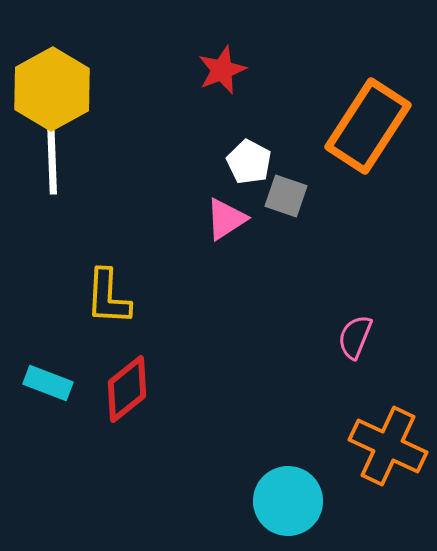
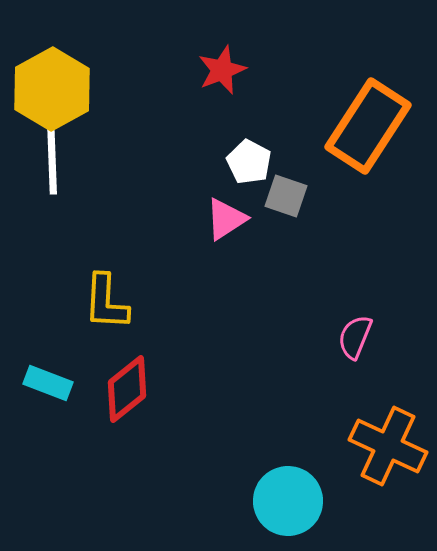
yellow L-shape: moved 2 px left, 5 px down
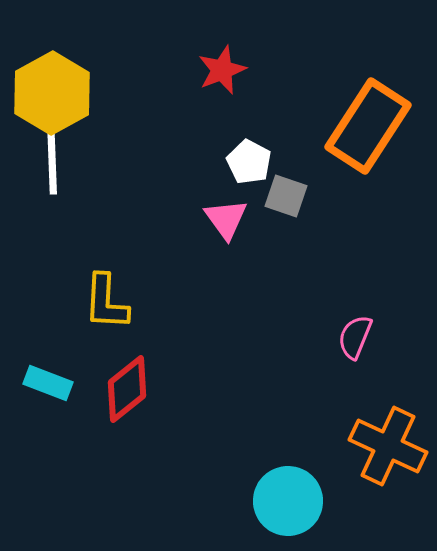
yellow hexagon: moved 4 px down
pink triangle: rotated 33 degrees counterclockwise
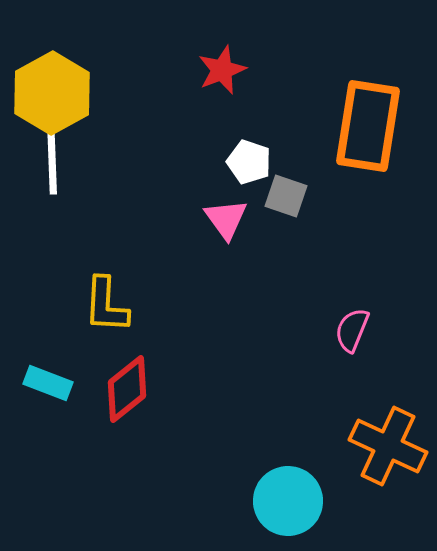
orange rectangle: rotated 24 degrees counterclockwise
white pentagon: rotated 9 degrees counterclockwise
yellow L-shape: moved 3 px down
pink semicircle: moved 3 px left, 7 px up
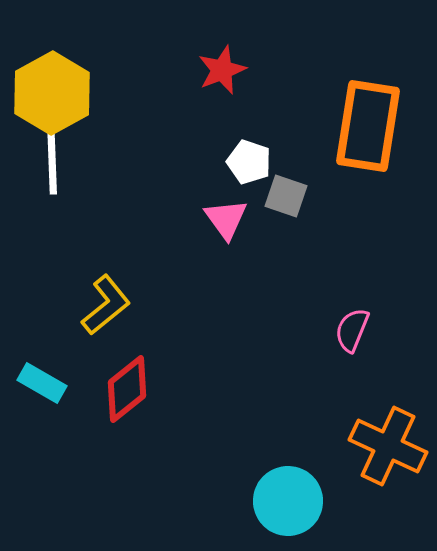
yellow L-shape: rotated 132 degrees counterclockwise
cyan rectangle: moved 6 px left; rotated 9 degrees clockwise
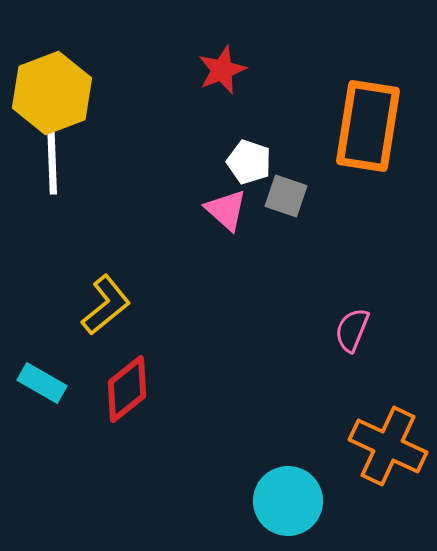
yellow hexagon: rotated 8 degrees clockwise
pink triangle: moved 9 px up; rotated 12 degrees counterclockwise
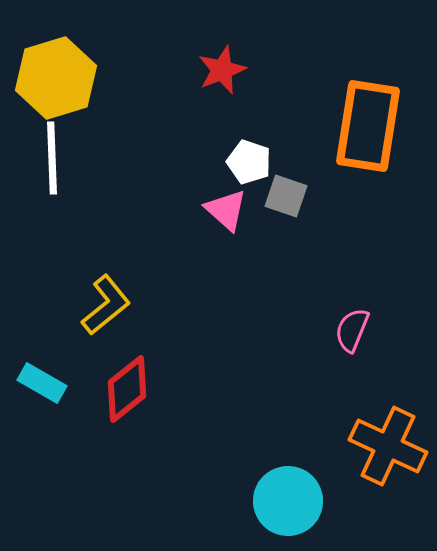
yellow hexagon: moved 4 px right, 15 px up; rotated 4 degrees clockwise
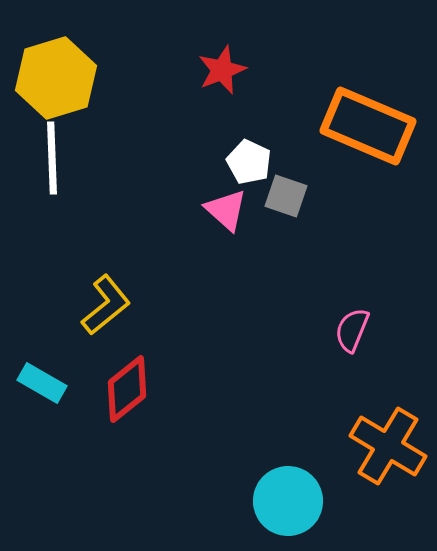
orange rectangle: rotated 76 degrees counterclockwise
white pentagon: rotated 6 degrees clockwise
orange cross: rotated 6 degrees clockwise
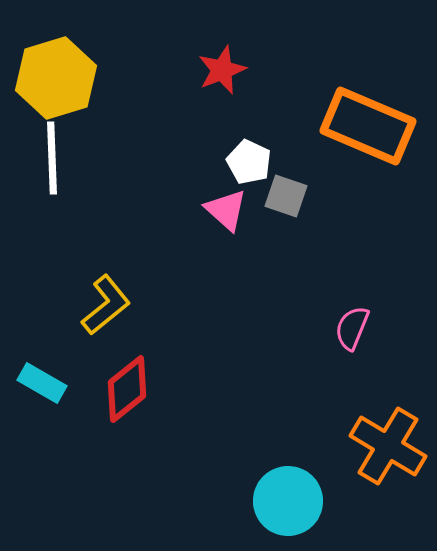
pink semicircle: moved 2 px up
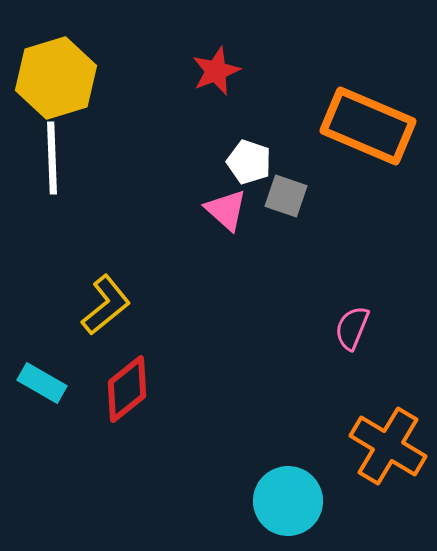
red star: moved 6 px left, 1 px down
white pentagon: rotated 6 degrees counterclockwise
